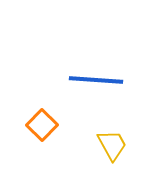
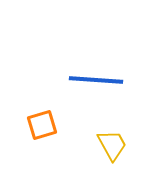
orange square: rotated 28 degrees clockwise
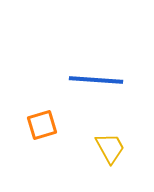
yellow trapezoid: moved 2 px left, 3 px down
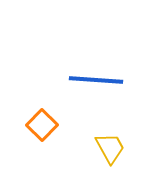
orange square: rotated 28 degrees counterclockwise
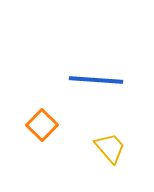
yellow trapezoid: rotated 12 degrees counterclockwise
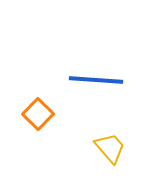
orange square: moved 4 px left, 11 px up
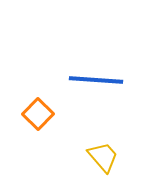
yellow trapezoid: moved 7 px left, 9 px down
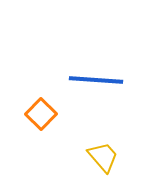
orange square: moved 3 px right
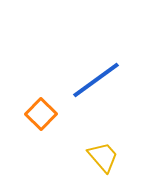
blue line: rotated 40 degrees counterclockwise
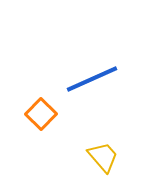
blue line: moved 4 px left, 1 px up; rotated 12 degrees clockwise
